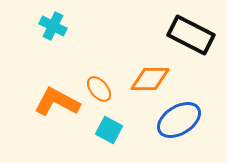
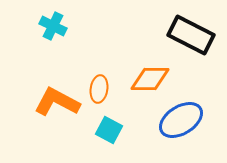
orange ellipse: rotated 48 degrees clockwise
blue ellipse: moved 2 px right
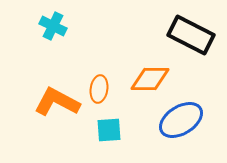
cyan square: rotated 32 degrees counterclockwise
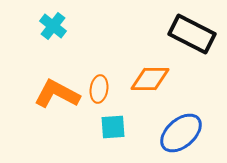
cyan cross: rotated 12 degrees clockwise
black rectangle: moved 1 px right, 1 px up
orange L-shape: moved 8 px up
blue ellipse: moved 13 px down; rotated 9 degrees counterclockwise
cyan square: moved 4 px right, 3 px up
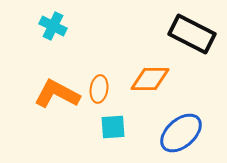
cyan cross: rotated 12 degrees counterclockwise
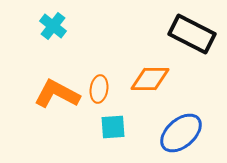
cyan cross: rotated 12 degrees clockwise
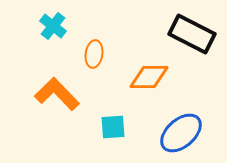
orange diamond: moved 1 px left, 2 px up
orange ellipse: moved 5 px left, 35 px up
orange L-shape: rotated 18 degrees clockwise
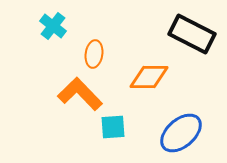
orange L-shape: moved 23 px right
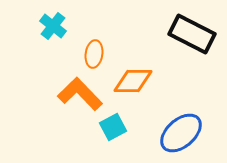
orange diamond: moved 16 px left, 4 px down
cyan square: rotated 24 degrees counterclockwise
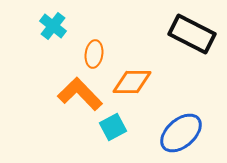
orange diamond: moved 1 px left, 1 px down
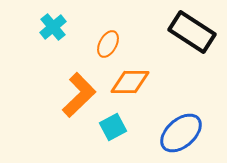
cyan cross: moved 1 px down; rotated 12 degrees clockwise
black rectangle: moved 2 px up; rotated 6 degrees clockwise
orange ellipse: moved 14 px right, 10 px up; rotated 20 degrees clockwise
orange diamond: moved 2 px left
orange L-shape: moved 1 px left, 1 px down; rotated 90 degrees clockwise
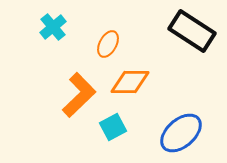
black rectangle: moved 1 px up
